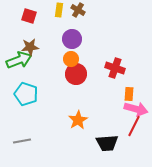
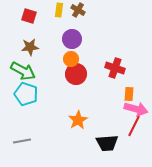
green arrow: moved 4 px right, 11 px down; rotated 50 degrees clockwise
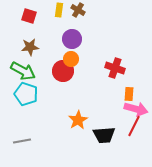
red circle: moved 13 px left, 3 px up
black trapezoid: moved 3 px left, 8 px up
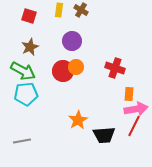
brown cross: moved 3 px right
purple circle: moved 2 px down
brown star: rotated 18 degrees counterclockwise
orange circle: moved 5 px right, 8 px down
cyan pentagon: rotated 25 degrees counterclockwise
pink arrow: rotated 25 degrees counterclockwise
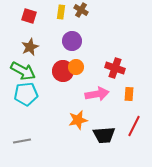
yellow rectangle: moved 2 px right, 2 px down
pink arrow: moved 39 px left, 15 px up
orange star: rotated 18 degrees clockwise
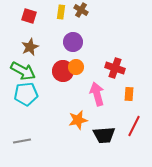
purple circle: moved 1 px right, 1 px down
pink arrow: rotated 95 degrees counterclockwise
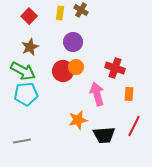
yellow rectangle: moved 1 px left, 1 px down
red square: rotated 28 degrees clockwise
